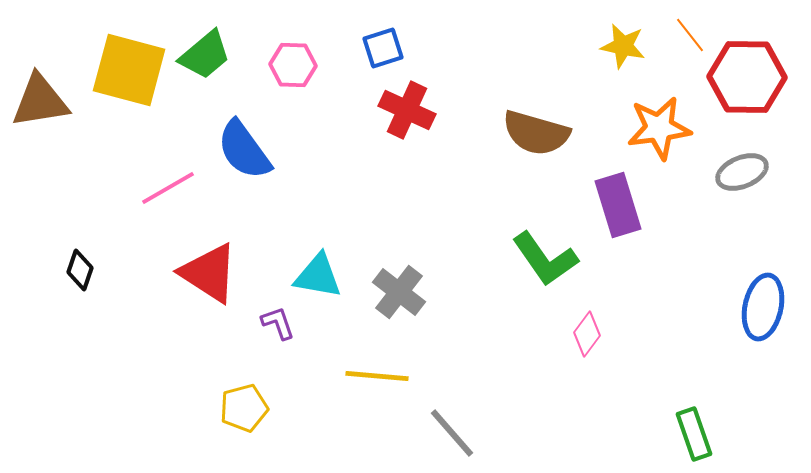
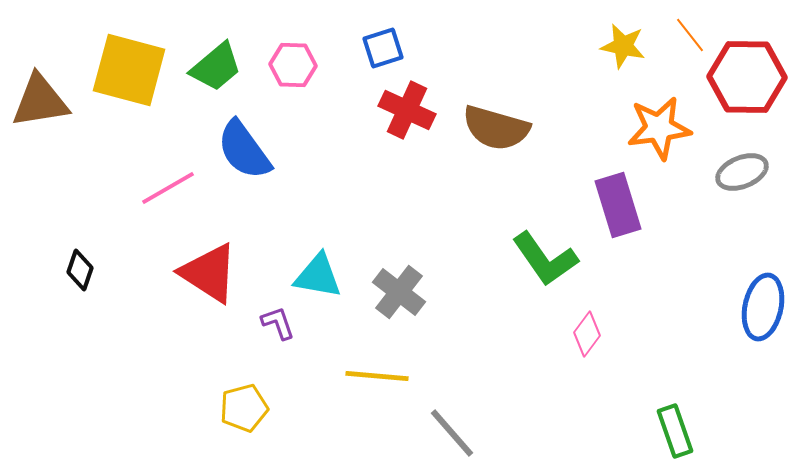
green trapezoid: moved 11 px right, 12 px down
brown semicircle: moved 40 px left, 5 px up
green rectangle: moved 19 px left, 3 px up
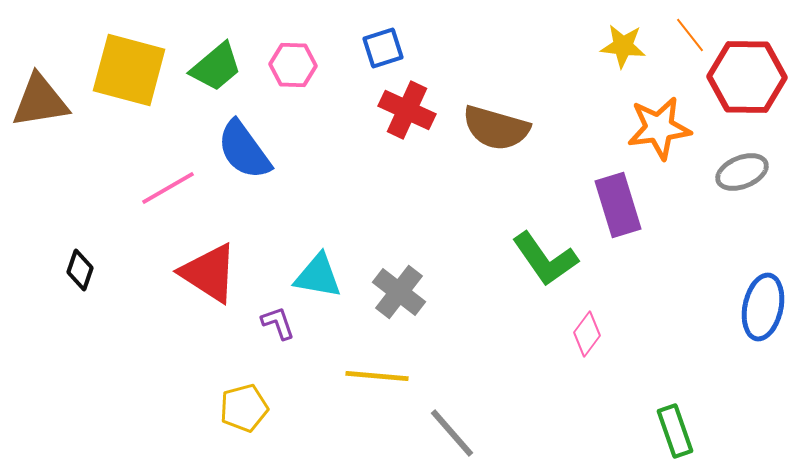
yellow star: rotated 6 degrees counterclockwise
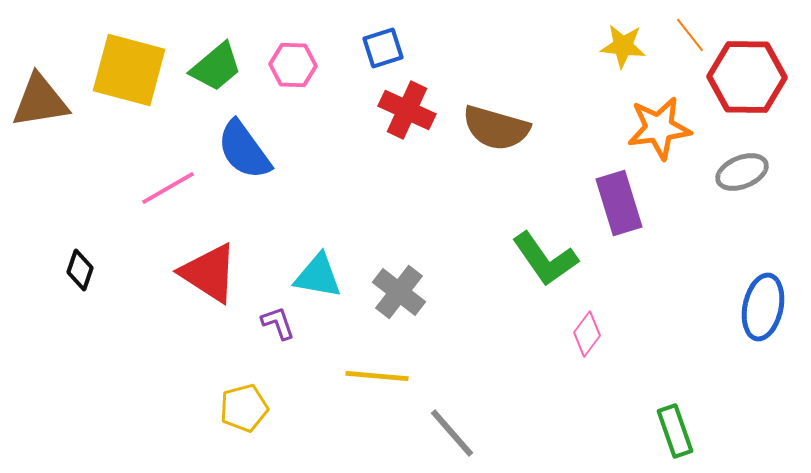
purple rectangle: moved 1 px right, 2 px up
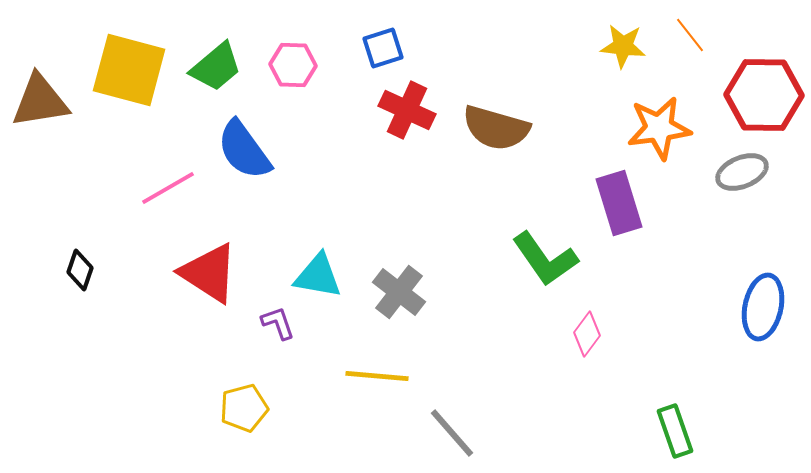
red hexagon: moved 17 px right, 18 px down
